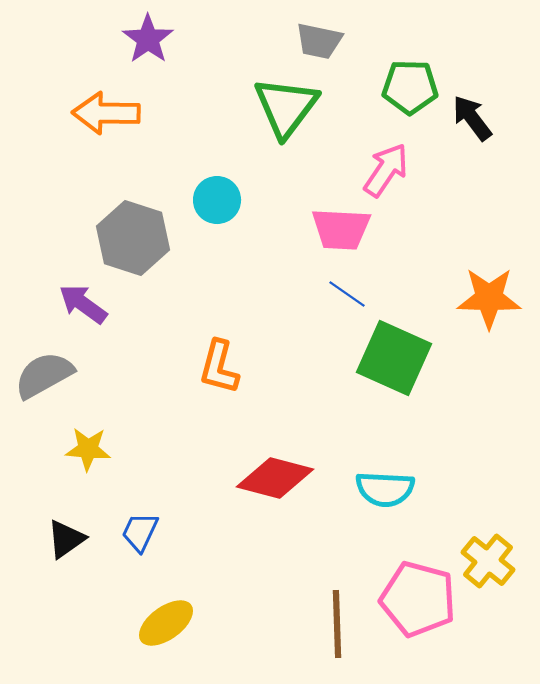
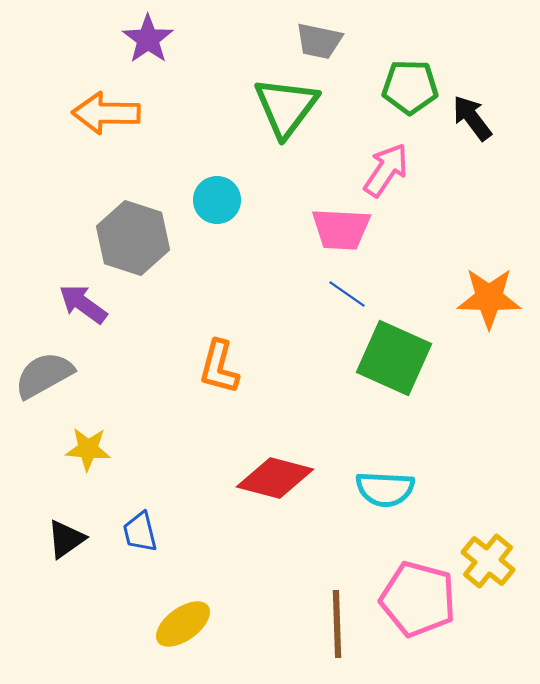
blue trapezoid: rotated 39 degrees counterclockwise
yellow ellipse: moved 17 px right, 1 px down
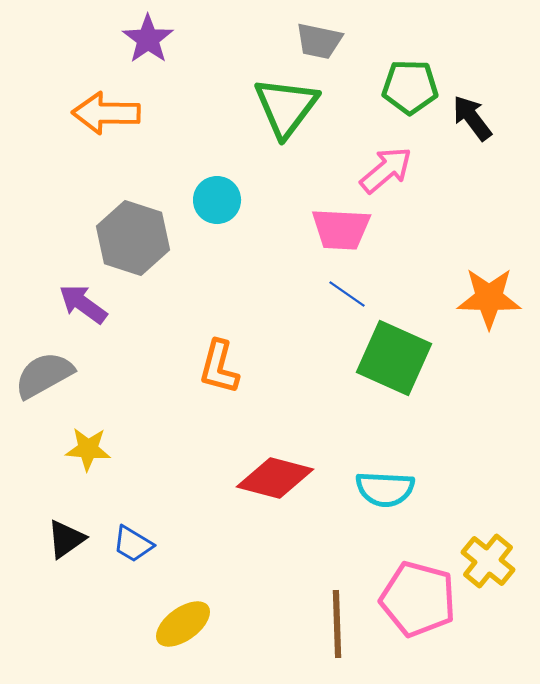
pink arrow: rotated 16 degrees clockwise
blue trapezoid: moved 7 px left, 12 px down; rotated 45 degrees counterclockwise
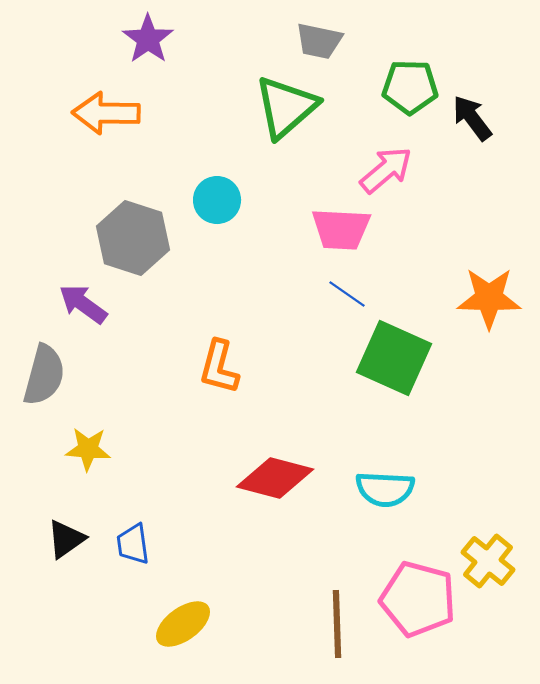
green triangle: rotated 12 degrees clockwise
gray semicircle: rotated 134 degrees clockwise
blue trapezoid: rotated 51 degrees clockwise
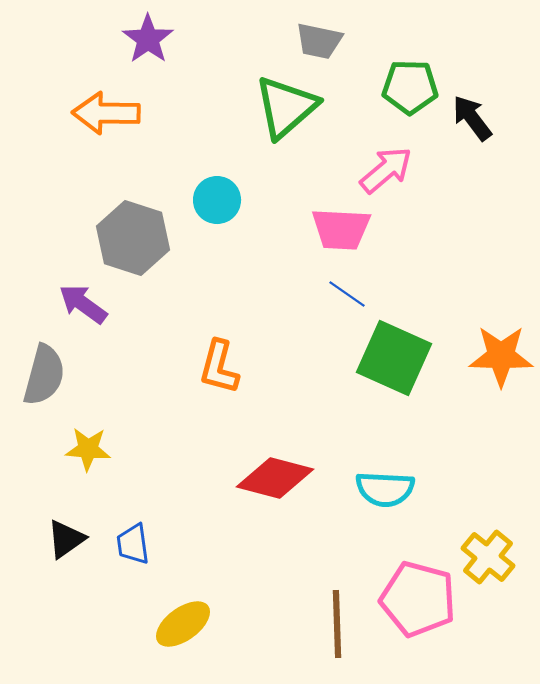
orange star: moved 12 px right, 58 px down
yellow cross: moved 4 px up
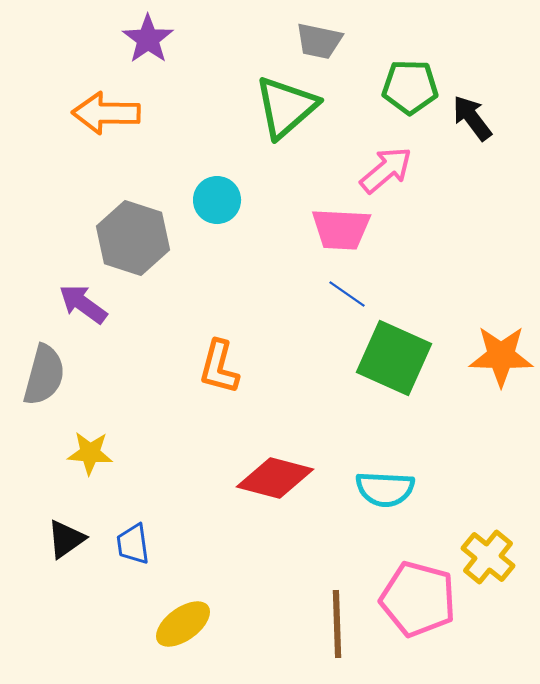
yellow star: moved 2 px right, 4 px down
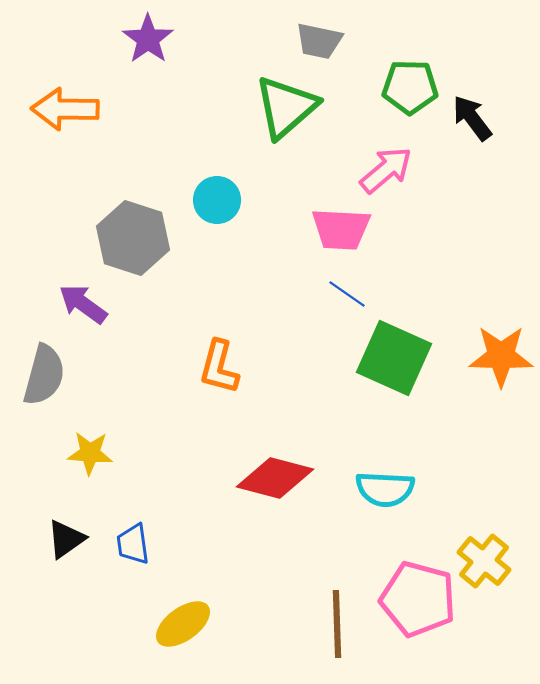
orange arrow: moved 41 px left, 4 px up
yellow cross: moved 4 px left, 4 px down
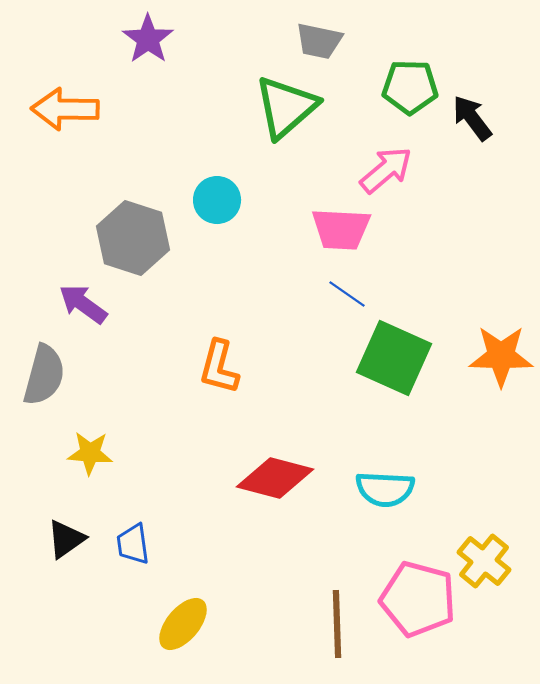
yellow ellipse: rotated 14 degrees counterclockwise
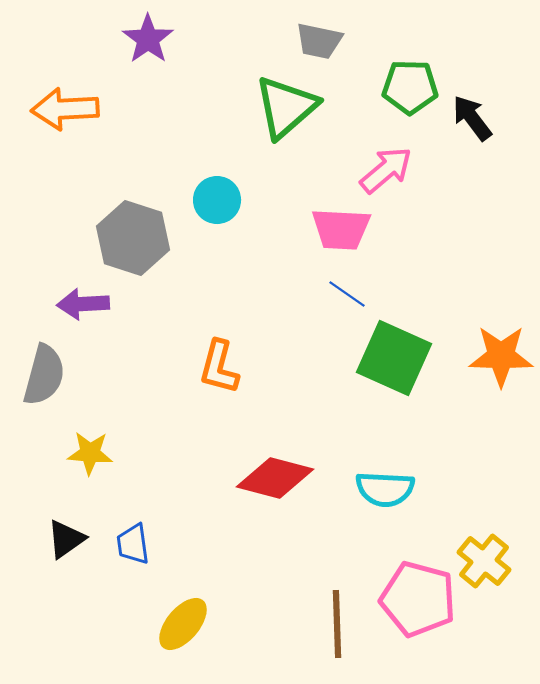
orange arrow: rotated 4 degrees counterclockwise
purple arrow: rotated 39 degrees counterclockwise
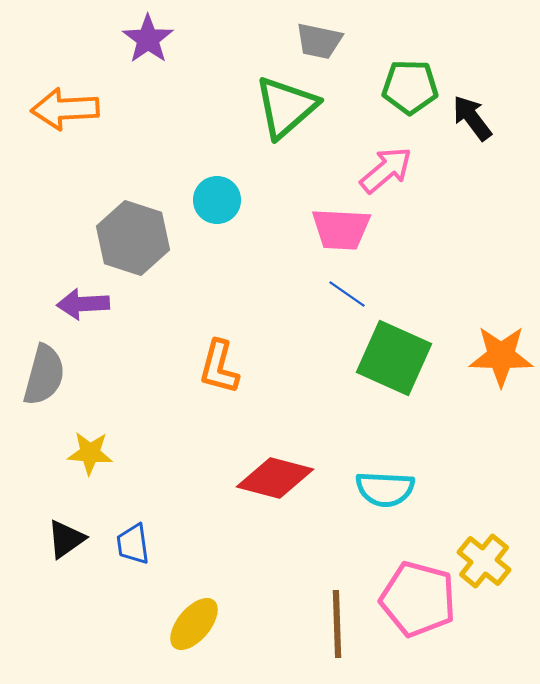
yellow ellipse: moved 11 px right
